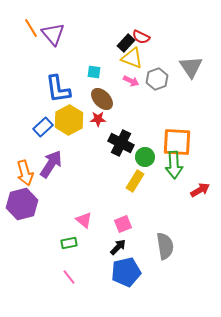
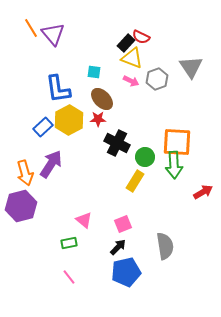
black cross: moved 4 px left
red arrow: moved 3 px right, 2 px down
purple hexagon: moved 1 px left, 2 px down
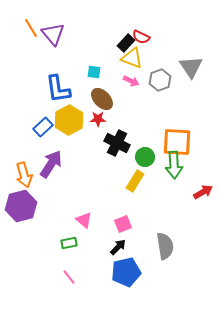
gray hexagon: moved 3 px right, 1 px down
orange arrow: moved 1 px left, 2 px down
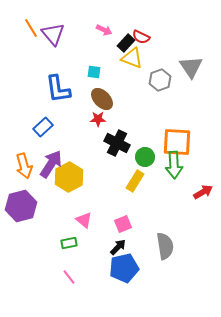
pink arrow: moved 27 px left, 51 px up
yellow hexagon: moved 57 px down
orange arrow: moved 9 px up
blue pentagon: moved 2 px left, 4 px up
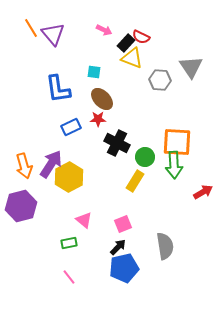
gray hexagon: rotated 25 degrees clockwise
blue rectangle: moved 28 px right; rotated 18 degrees clockwise
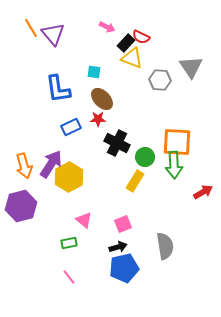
pink arrow: moved 3 px right, 3 px up
black arrow: rotated 30 degrees clockwise
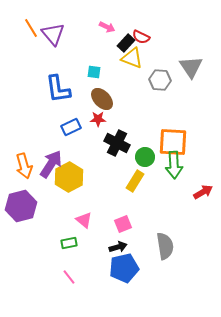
orange square: moved 4 px left
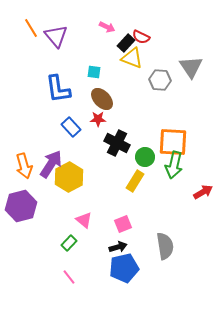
purple triangle: moved 3 px right, 2 px down
blue rectangle: rotated 72 degrees clockwise
green arrow: rotated 16 degrees clockwise
green rectangle: rotated 35 degrees counterclockwise
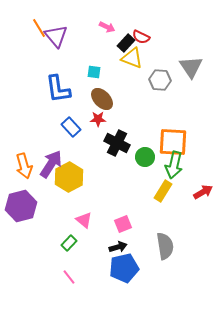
orange line: moved 8 px right
yellow rectangle: moved 28 px right, 10 px down
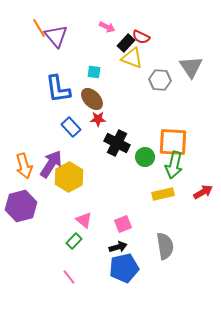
brown ellipse: moved 10 px left
yellow rectangle: moved 3 px down; rotated 45 degrees clockwise
green rectangle: moved 5 px right, 2 px up
